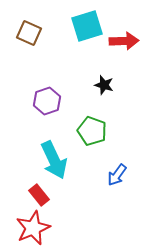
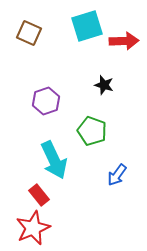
purple hexagon: moved 1 px left
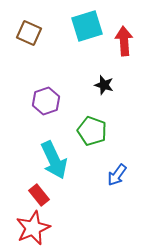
red arrow: rotated 92 degrees counterclockwise
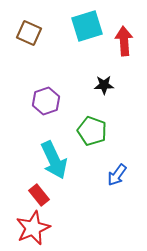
black star: rotated 18 degrees counterclockwise
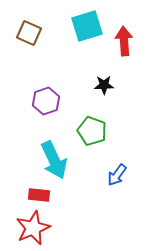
red rectangle: rotated 45 degrees counterclockwise
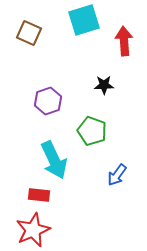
cyan square: moved 3 px left, 6 px up
purple hexagon: moved 2 px right
red star: moved 2 px down
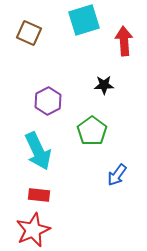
purple hexagon: rotated 8 degrees counterclockwise
green pentagon: rotated 16 degrees clockwise
cyan arrow: moved 16 px left, 9 px up
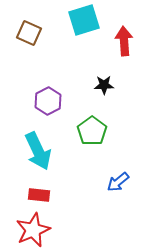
blue arrow: moved 1 px right, 7 px down; rotated 15 degrees clockwise
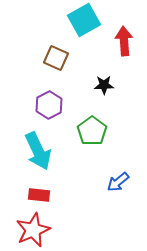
cyan square: rotated 12 degrees counterclockwise
brown square: moved 27 px right, 25 px down
purple hexagon: moved 1 px right, 4 px down
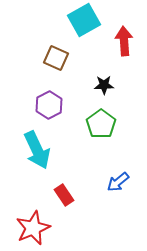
green pentagon: moved 9 px right, 7 px up
cyan arrow: moved 1 px left, 1 px up
red rectangle: moved 25 px right; rotated 50 degrees clockwise
red star: moved 2 px up
